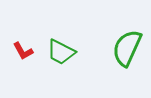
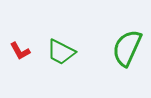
red L-shape: moved 3 px left
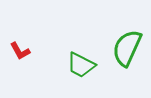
green trapezoid: moved 20 px right, 13 px down
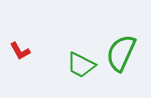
green semicircle: moved 6 px left, 5 px down
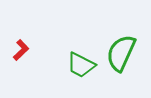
red L-shape: moved 1 px right, 1 px up; rotated 105 degrees counterclockwise
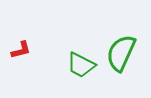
red L-shape: rotated 30 degrees clockwise
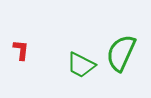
red L-shape: rotated 70 degrees counterclockwise
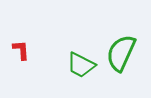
red L-shape: rotated 10 degrees counterclockwise
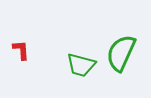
green trapezoid: rotated 12 degrees counterclockwise
